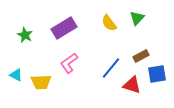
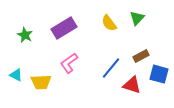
blue square: moved 2 px right; rotated 24 degrees clockwise
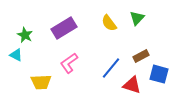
cyan triangle: moved 20 px up
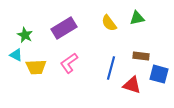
green triangle: rotated 35 degrees clockwise
brown rectangle: rotated 35 degrees clockwise
blue line: rotated 25 degrees counterclockwise
yellow trapezoid: moved 5 px left, 15 px up
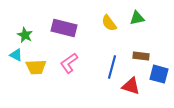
purple rectangle: rotated 45 degrees clockwise
blue line: moved 1 px right, 1 px up
red triangle: moved 1 px left, 1 px down
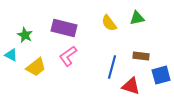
cyan triangle: moved 5 px left
pink L-shape: moved 1 px left, 7 px up
yellow trapezoid: rotated 35 degrees counterclockwise
blue square: moved 2 px right, 1 px down; rotated 30 degrees counterclockwise
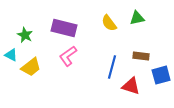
yellow trapezoid: moved 5 px left
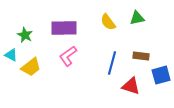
yellow semicircle: moved 1 px left, 1 px up
purple rectangle: rotated 15 degrees counterclockwise
blue line: moved 4 px up
